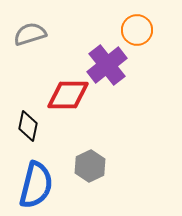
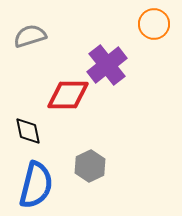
orange circle: moved 17 px right, 6 px up
gray semicircle: moved 2 px down
black diamond: moved 5 px down; rotated 24 degrees counterclockwise
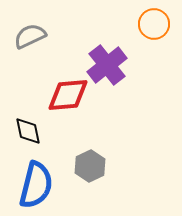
gray semicircle: rotated 8 degrees counterclockwise
red diamond: rotated 6 degrees counterclockwise
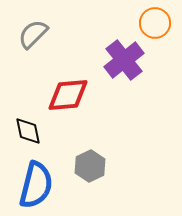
orange circle: moved 1 px right, 1 px up
gray semicircle: moved 3 px right, 2 px up; rotated 20 degrees counterclockwise
purple cross: moved 17 px right, 5 px up
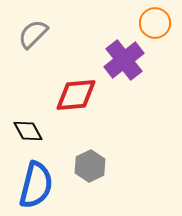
red diamond: moved 8 px right
black diamond: rotated 16 degrees counterclockwise
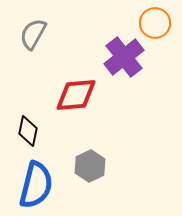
gray semicircle: rotated 16 degrees counterclockwise
purple cross: moved 3 px up
black diamond: rotated 40 degrees clockwise
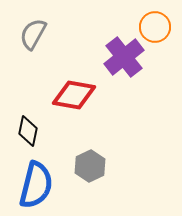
orange circle: moved 4 px down
red diamond: moved 2 px left; rotated 15 degrees clockwise
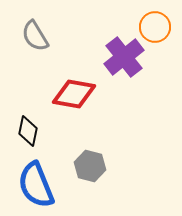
gray semicircle: moved 2 px right, 2 px down; rotated 60 degrees counterclockwise
red diamond: moved 1 px up
gray hexagon: rotated 20 degrees counterclockwise
blue semicircle: rotated 144 degrees clockwise
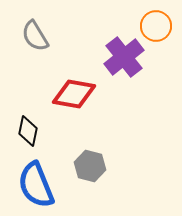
orange circle: moved 1 px right, 1 px up
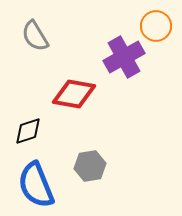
purple cross: rotated 9 degrees clockwise
black diamond: rotated 60 degrees clockwise
gray hexagon: rotated 24 degrees counterclockwise
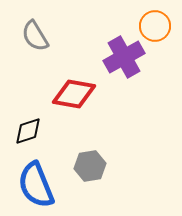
orange circle: moved 1 px left
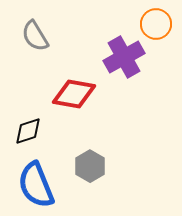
orange circle: moved 1 px right, 2 px up
gray hexagon: rotated 20 degrees counterclockwise
